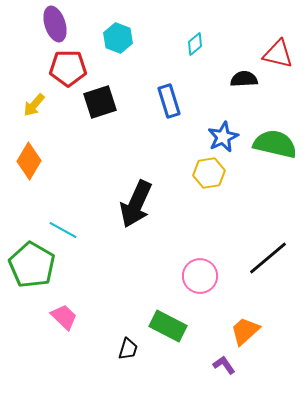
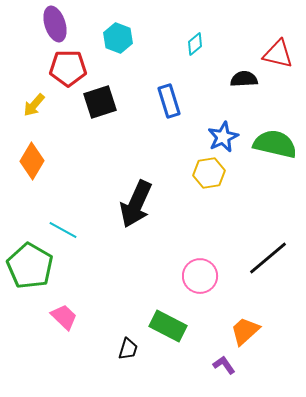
orange diamond: moved 3 px right
green pentagon: moved 2 px left, 1 px down
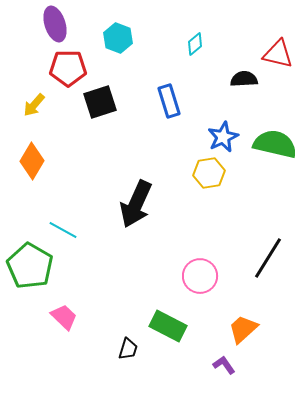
black line: rotated 18 degrees counterclockwise
orange trapezoid: moved 2 px left, 2 px up
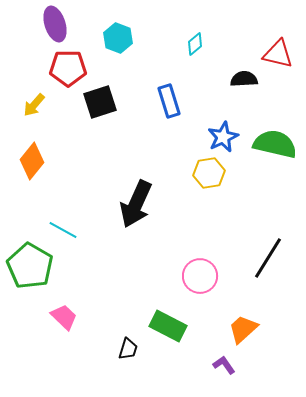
orange diamond: rotated 9 degrees clockwise
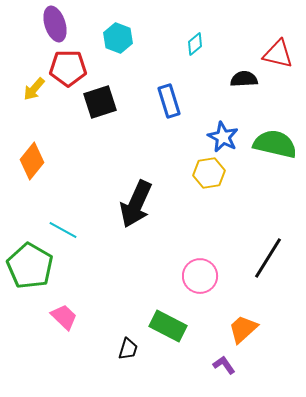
yellow arrow: moved 16 px up
blue star: rotated 20 degrees counterclockwise
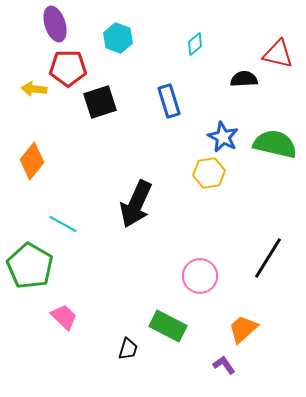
yellow arrow: rotated 55 degrees clockwise
cyan line: moved 6 px up
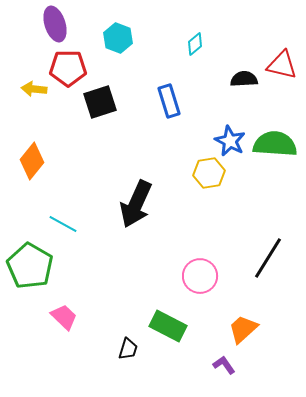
red triangle: moved 4 px right, 11 px down
blue star: moved 7 px right, 4 px down
green semicircle: rotated 9 degrees counterclockwise
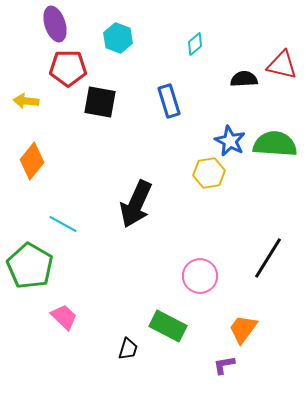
yellow arrow: moved 8 px left, 12 px down
black square: rotated 28 degrees clockwise
orange trapezoid: rotated 12 degrees counterclockwise
purple L-shape: rotated 65 degrees counterclockwise
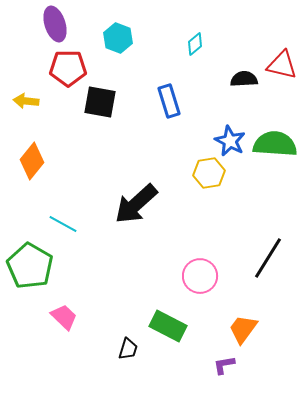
black arrow: rotated 24 degrees clockwise
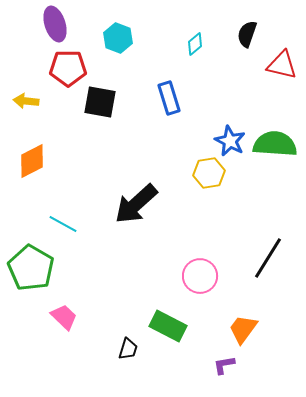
black semicircle: moved 3 px right, 45 px up; rotated 68 degrees counterclockwise
blue rectangle: moved 3 px up
orange diamond: rotated 24 degrees clockwise
green pentagon: moved 1 px right, 2 px down
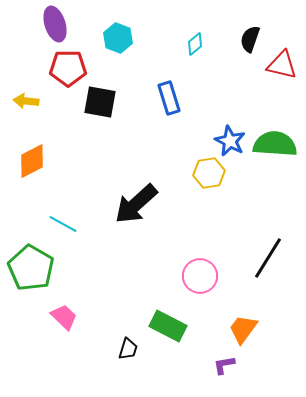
black semicircle: moved 3 px right, 5 px down
